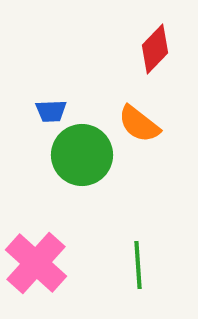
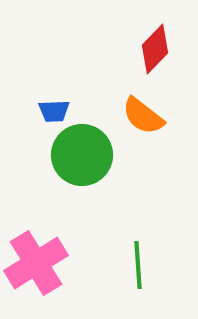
blue trapezoid: moved 3 px right
orange semicircle: moved 4 px right, 8 px up
pink cross: rotated 16 degrees clockwise
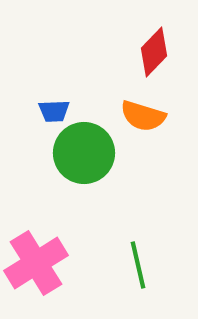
red diamond: moved 1 px left, 3 px down
orange semicircle: rotated 21 degrees counterclockwise
green circle: moved 2 px right, 2 px up
green line: rotated 9 degrees counterclockwise
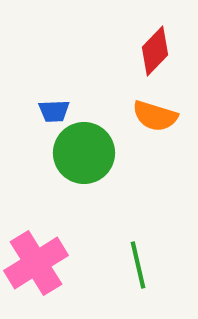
red diamond: moved 1 px right, 1 px up
orange semicircle: moved 12 px right
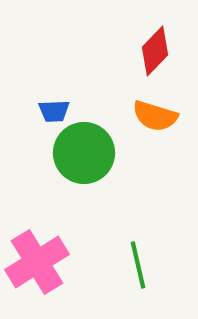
pink cross: moved 1 px right, 1 px up
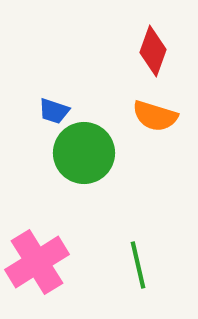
red diamond: moved 2 px left; rotated 24 degrees counterclockwise
blue trapezoid: rotated 20 degrees clockwise
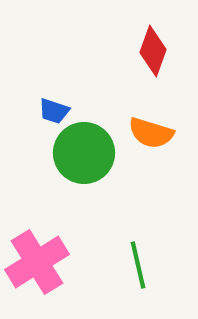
orange semicircle: moved 4 px left, 17 px down
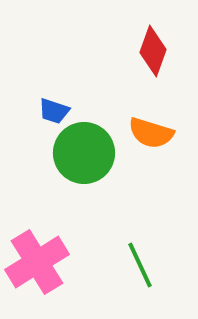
green line: moved 2 px right; rotated 12 degrees counterclockwise
